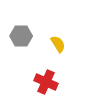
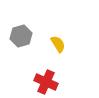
gray hexagon: rotated 15 degrees counterclockwise
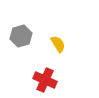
red cross: moved 1 px left, 2 px up
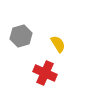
red cross: moved 7 px up
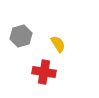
red cross: moved 1 px left, 1 px up; rotated 15 degrees counterclockwise
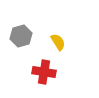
yellow semicircle: moved 2 px up
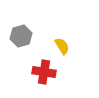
yellow semicircle: moved 4 px right, 4 px down
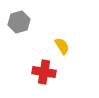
gray hexagon: moved 2 px left, 14 px up
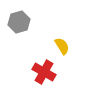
red cross: rotated 20 degrees clockwise
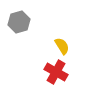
red cross: moved 12 px right
